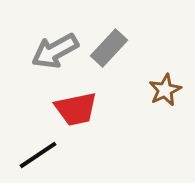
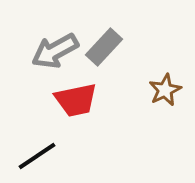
gray rectangle: moved 5 px left, 1 px up
red trapezoid: moved 9 px up
black line: moved 1 px left, 1 px down
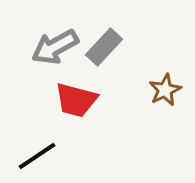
gray arrow: moved 4 px up
red trapezoid: rotated 27 degrees clockwise
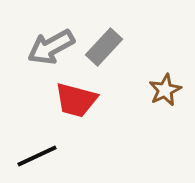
gray arrow: moved 4 px left
black line: rotated 9 degrees clockwise
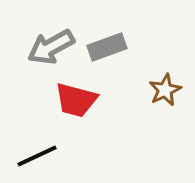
gray rectangle: moved 3 px right; rotated 27 degrees clockwise
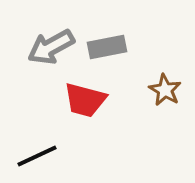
gray rectangle: rotated 9 degrees clockwise
brown star: rotated 16 degrees counterclockwise
red trapezoid: moved 9 px right
